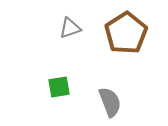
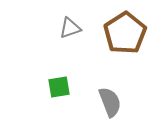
brown pentagon: moved 1 px left
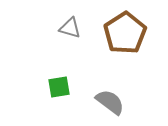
gray triangle: rotated 35 degrees clockwise
gray semicircle: rotated 32 degrees counterclockwise
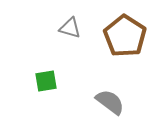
brown pentagon: moved 3 px down; rotated 6 degrees counterclockwise
green square: moved 13 px left, 6 px up
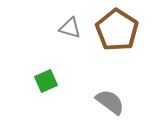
brown pentagon: moved 8 px left, 6 px up
green square: rotated 15 degrees counterclockwise
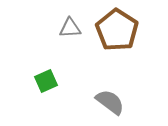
gray triangle: rotated 20 degrees counterclockwise
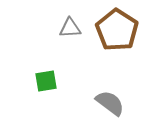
green square: rotated 15 degrees clockwise
gray semicircle: moved 1 px down
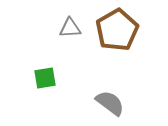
brown pentagon: rotated 9 degrees clockwise
green square: moved 1 px left, 3 px up
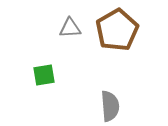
green square: moved 1 px left, 3 px up
gray semicircle: moved 3 px down; rotated 48 degrees clockwise
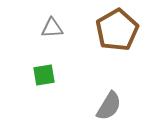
gray triangle: moved 18 px left
gray semicircle: moved 1 px left; rotated 36 degrees clockwise
